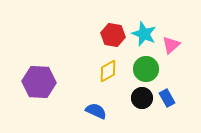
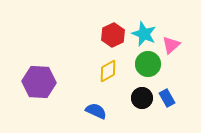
red hexagon: rotated 25 degrees clockwise
green circle: moved 2 px right, 5 px up
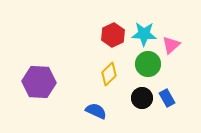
cyan star: rotated 20 degrees counterclockwise
yellow diamond: moved 1 px right, 3 px down; rotated 15 degrees counterclockwise
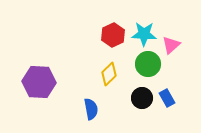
blue semicircle: moved 5 px left, 2 px up; rotated 55 degrees clockwise
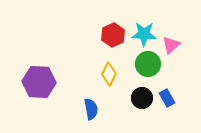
yellow diamond: rotated 20 degrees counterclockwise
